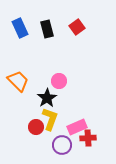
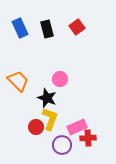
pink circle: moved 1 px right, 2 px up
black star: rotated 18 degrees counterclockwise
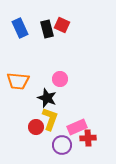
red square: moved 15 px left, 2 px up; rotated 28 degrees counterclockwise
orange trapezoid: rotated 140 degrees clockwise
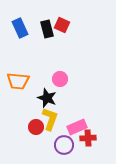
purple circle: moved 2 px right
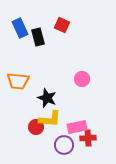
black rectangle: moved 9 px left, 8 px down
pink circle: moved 22 px right
yellow L-shape: rotated 75 degrees clockwise
pink rectangle: rotated 12 degrees clockwise
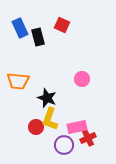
yellow L-shape: rotated 105 degrees clockwise
red cross: rotated 21 degrees counterclockwise
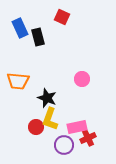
red square: moved 8 px up
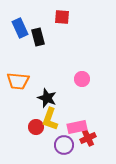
red square: rotated 21 degrees counterclockwise
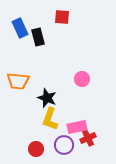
red circle: moved 22 px down
